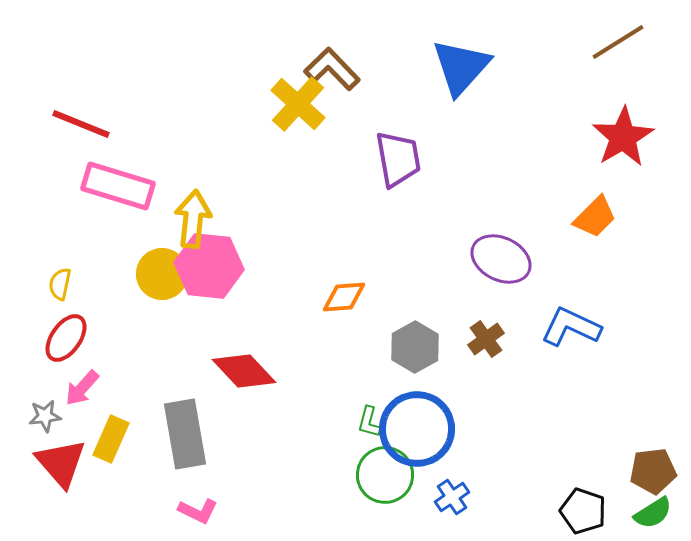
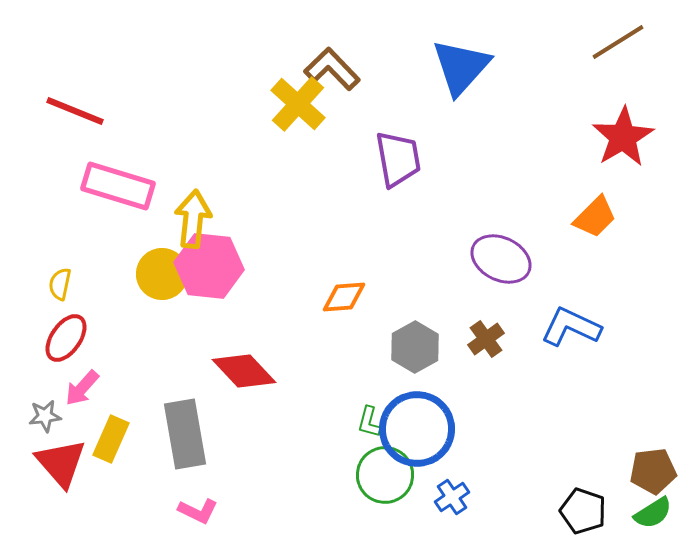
red line: moved 6 px left, 13 px up
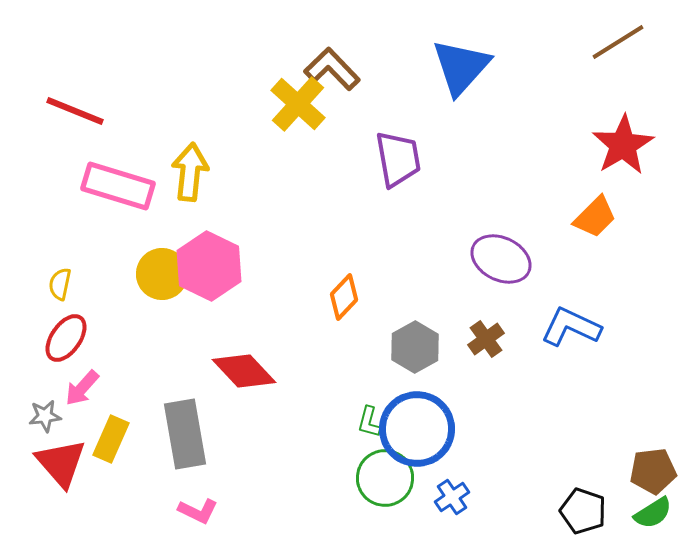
red star: moved 8 px down
yellow arrow: moved 3 px left, 47 px up
pink hexagon: rotated 20 degrees clockwise
orange diamond: rotated 42 degrees counterclockwise
green circle: moved 3 px down
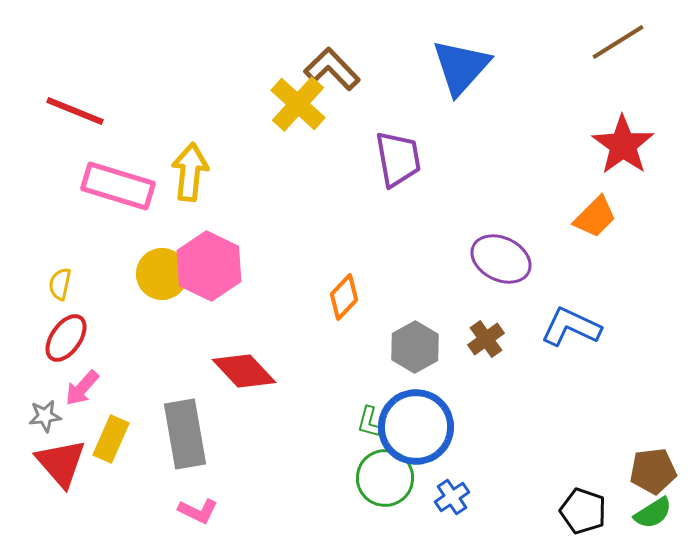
red star: rotated 6 degrees counterclockwise
blue circle: moved 1 px left, 2 px up
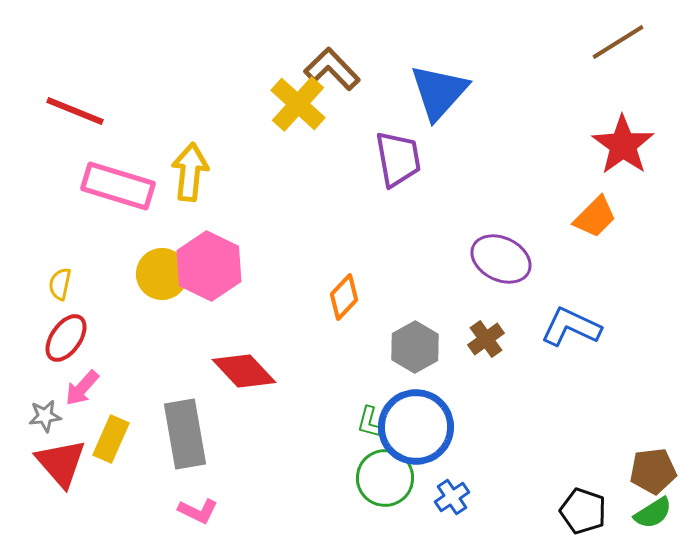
blue triangle: moved 22 px left, 25 px down
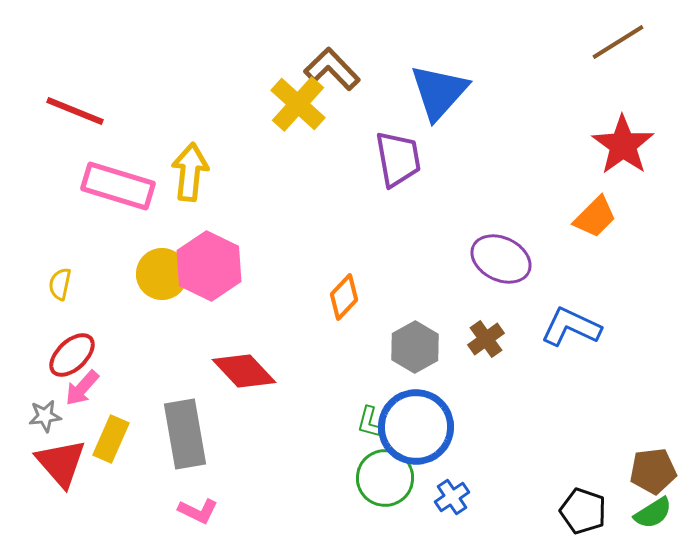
red ellipse: moved 6 px right, 17 px down; rotated 12 degrees clockwise
